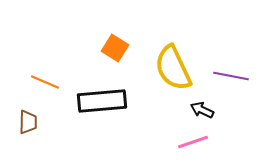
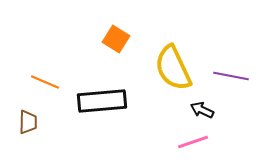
orange square: moved 1 px right, 9 px up
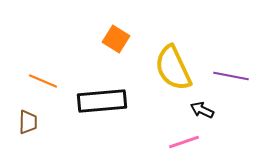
orange line: moved 2 px left, 1 px up
pink line: moved 9 px left
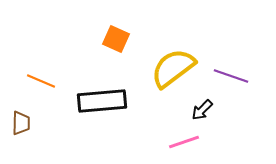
orange square: rotated 8 degrees counterclockwise
yellow semicircle: rotated 78 degrees clockwise
purple line: rotated 8 degrees clockwise
orange line: moved 2 px left
black arrow: rotated 70 degrees counterclockwise
brown trapezoid: moved 7 px left, 1 px down
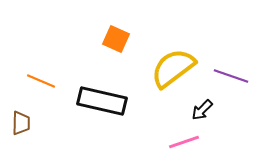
black rectangle: rotated 18 degrees clockwise
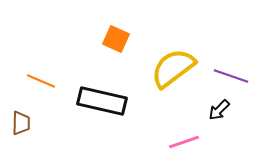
black arrow: moved 17 px right
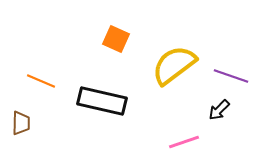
yellow semicircle: moved 1 px right, 3 px up
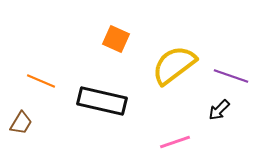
brown trapezoid: rotated 30 degrees clockwise
pink line: moved 9 px left
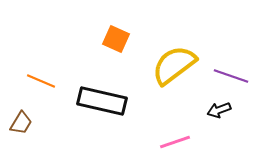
black arrow: rotated 25 degrees clockwise
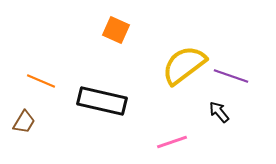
orange square: moved 9 px up
yellow semicircle: moved 10 px right
black arrow: moved 2 px down; rotated 70 degrees clockwise
brown trapezoid: moved 3 px right, 1 px up
pink line: moved 3 px left
